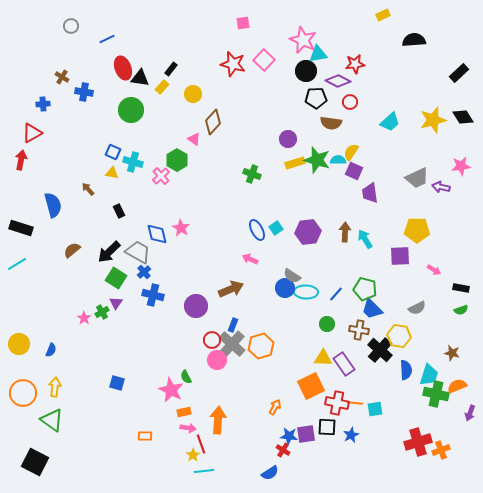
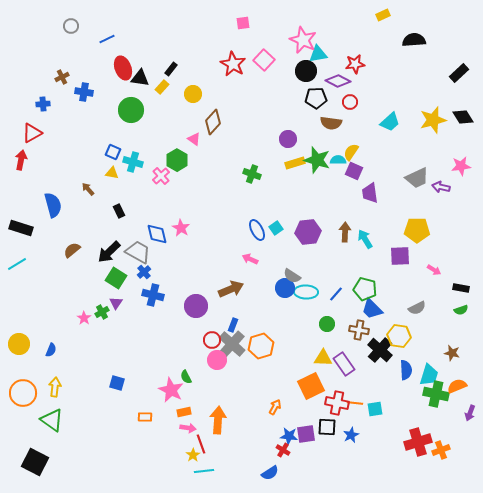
red star at (233, 64): rotated 15 degrees clockwise
brown cross at (62, 77): rotated 32 degrees clockwise
orange rectangle at (145, 436): moved 19 px up
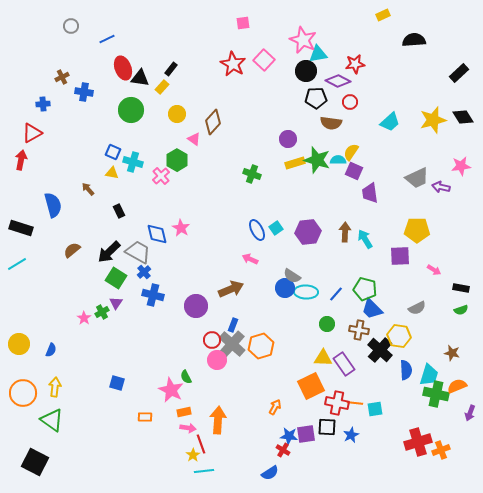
yellow circle at (193, 94): moved 16 px left, 20 px down
